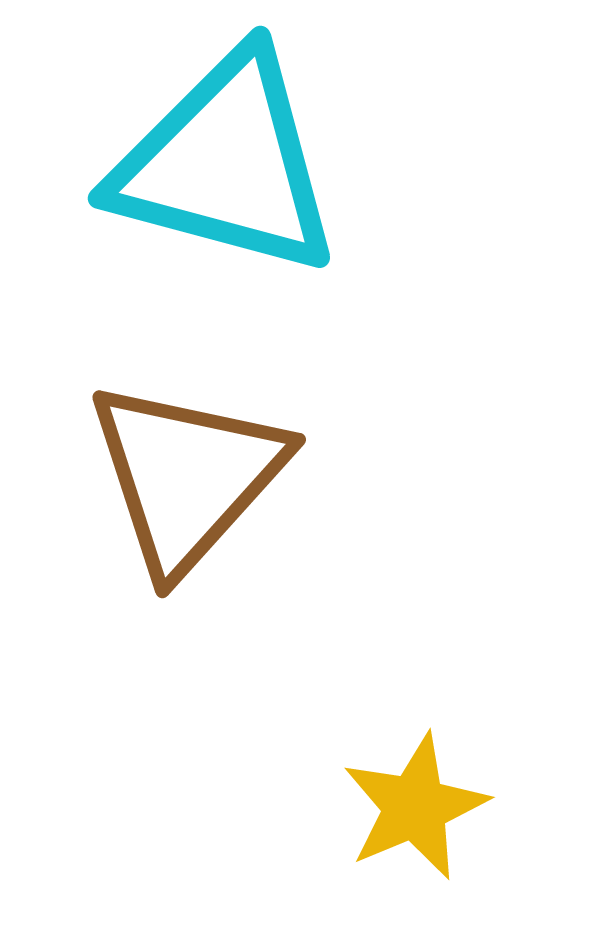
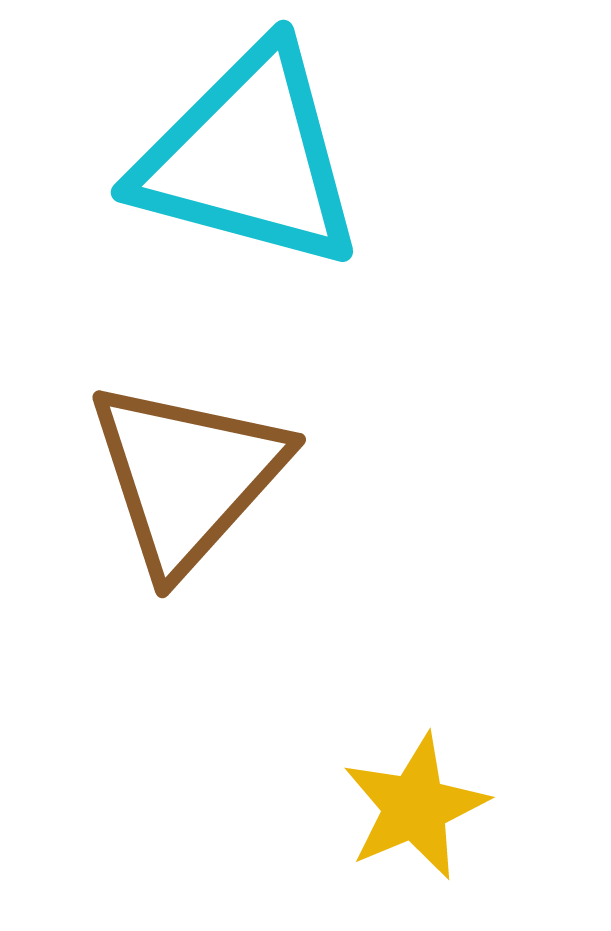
cyan triangle: moved 23 px right, 6 px up
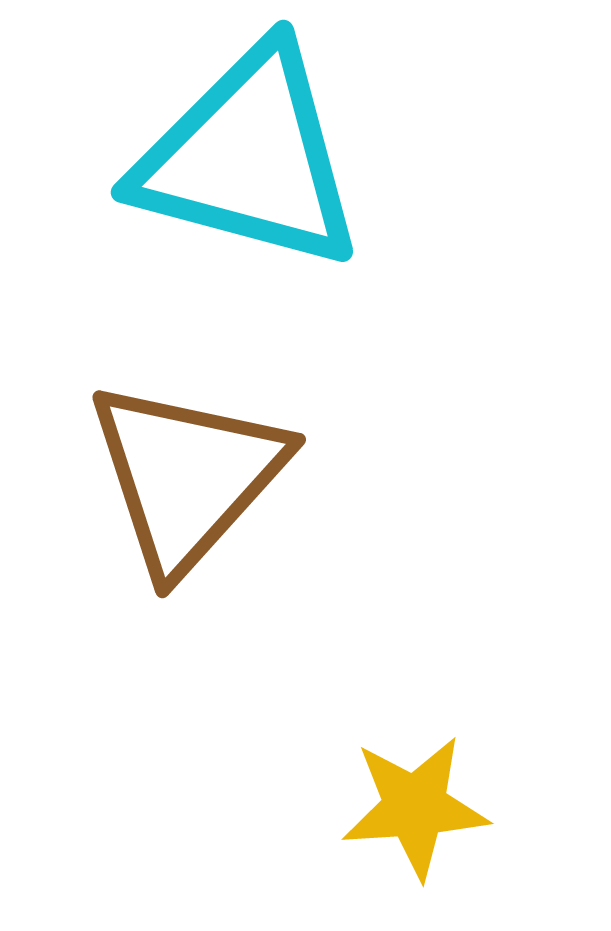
yellow star: rotated 19 degrees clockwise
